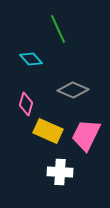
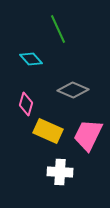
pink trapezoid: moved 2 px right
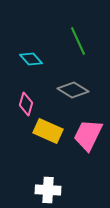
green line: moved 20 px right, 12 px down
gray diamond: rotated 8 degrees clockwise
white cross: moved 12 px left, 18 px down
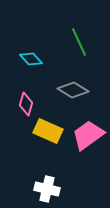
green line: moved 1 px right, 1 px down
pink trapezoid: rotated 28 degrees clockwise
white cross: moved 1 px left, 1 px up; rotated 10 degrees clockwise
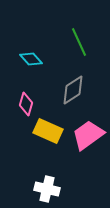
gray diamond: rotated 64 degrees counterclockwise
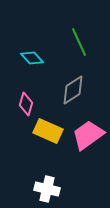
cyan diamond: moved 1 px right, 1 px up
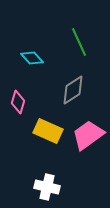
pink diamond: moved 8 px left, 2 px up
white cross: moved 2 px up
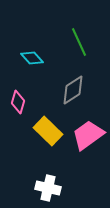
yellow rectangle: rotated 20 degrees clockwise
white cross: moved 1 px right, 1 px down
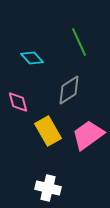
gray diamond: moved 4 px left
pink diamond: rotated 30 degrees counterclockwise
yellow rectangle: rotated 16 degrees clockwise
